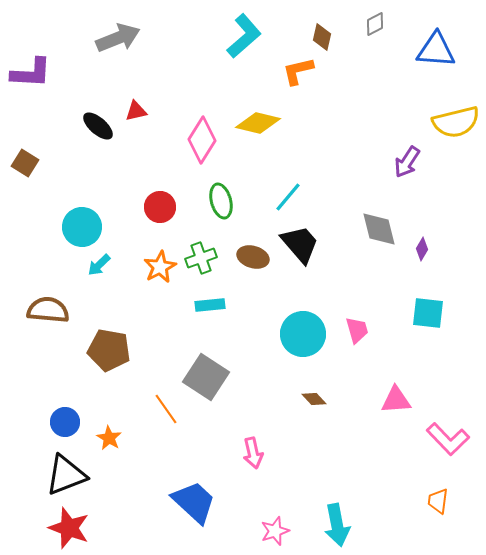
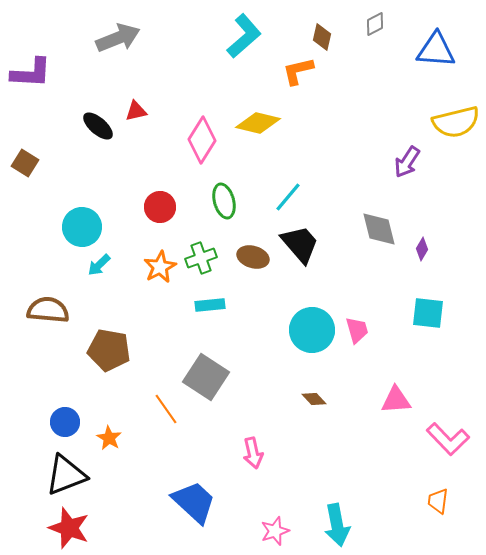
green ellipse at (221, 201): moved 3 px right
cyan circle at (303, 334): moved 9 px right, 4 px up
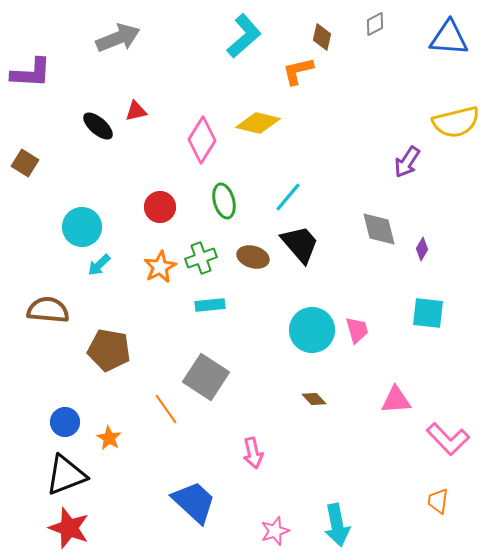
blue triangle at (436, 50): moved 13 px right, 12 px up
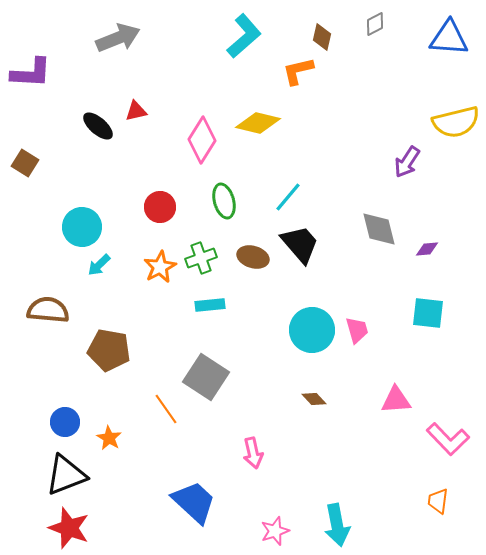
purple diamond at (422, 249): moved 5 px right; rotated 55 degrees clockwise
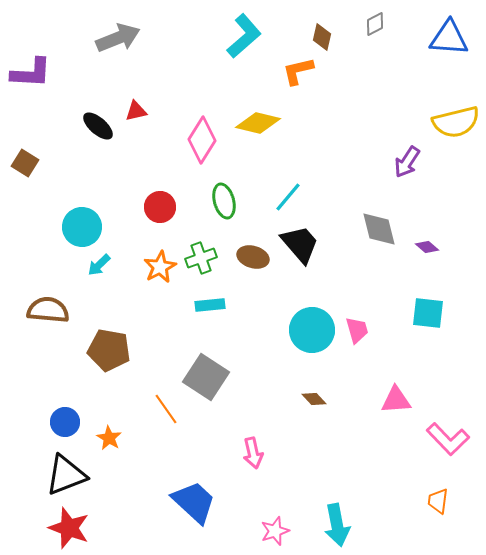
purple diamond at (427, 249): moved 2 px up; rotated 45 degrees clockwise
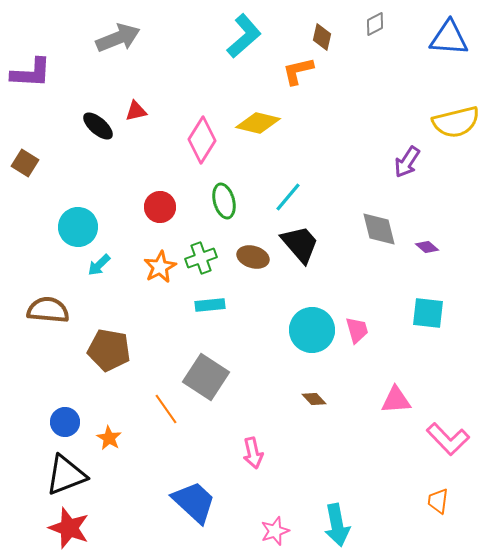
cyan circle at (82, 227): moved 4 px left
